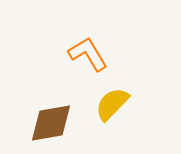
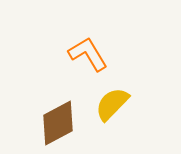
brown diamond: moved 7 px right; rotated 18 degrees counterclockwise
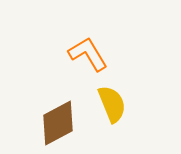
yellow semicircle: rotated 114 degrees clockwise
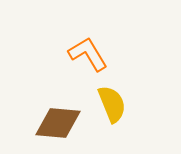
brown diamond: rotated 33 degrees clockwise
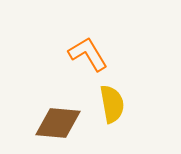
yellow semicircle: rotated 12 degrees clockwise
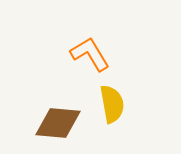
orange L-shape: moved 2 px right
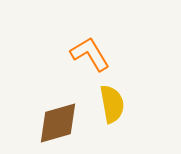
brown diamond: rotated 21 degrees counterclockwise
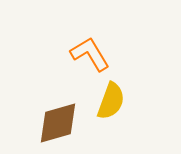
yellow semicircle: moved 1 px left, 3 px up; rotated 30 degrees clockwise
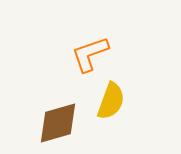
orange L-shape: rotated 78 degrees counterclockwise
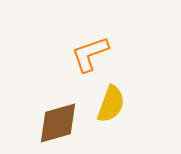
yellow semicircle: moved 3 px down
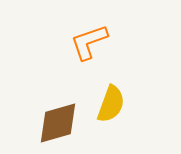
orange L-shape: moved 1 px left, 12 px up
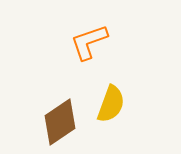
brown diamond: moved 2 px right, 1 px up; rotated 18 degrees counterclockwise
